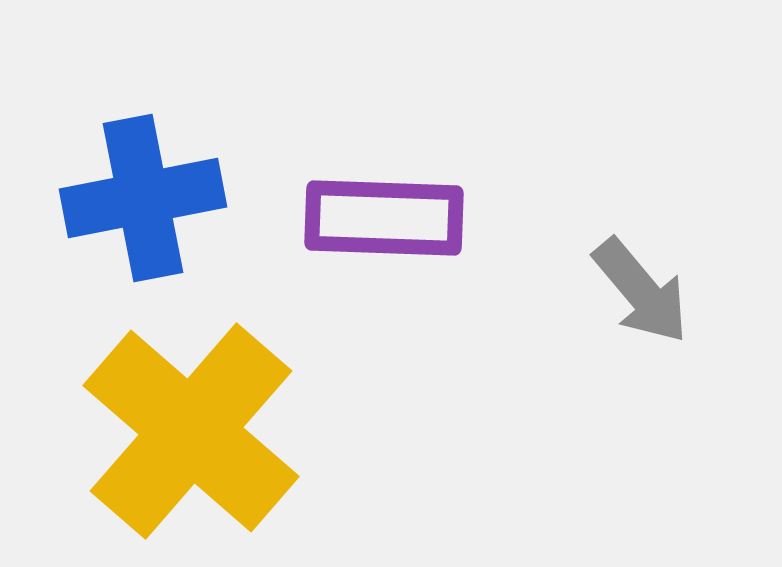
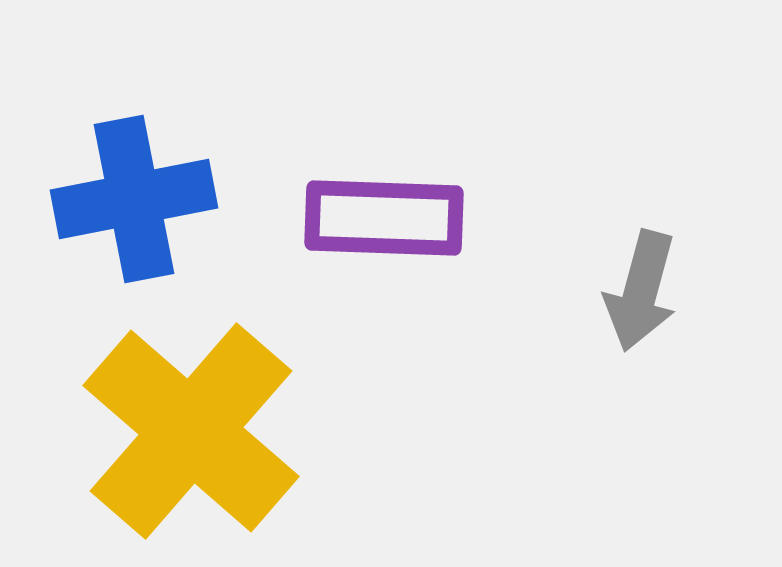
blue cross: moved 9 px left, 1 px down
gray arrow: rotated 55 degrees clockwise
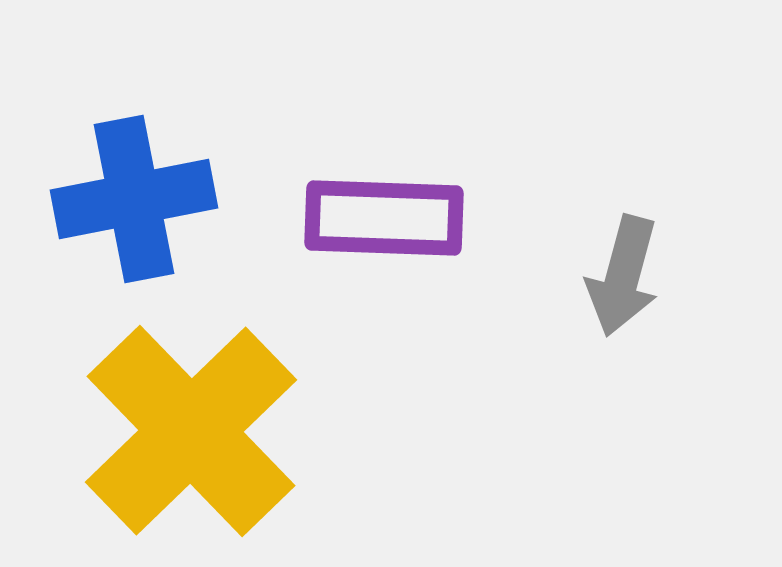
gray arrow: moved 18 px left, 15 px up
yellow cross: rotated 5 degrees clockwise
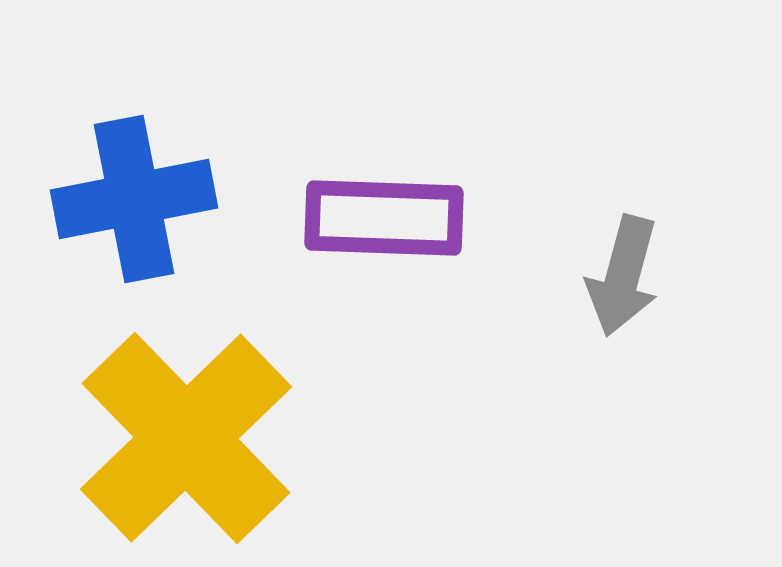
yellow cross: moved 5 px left, 7 px down
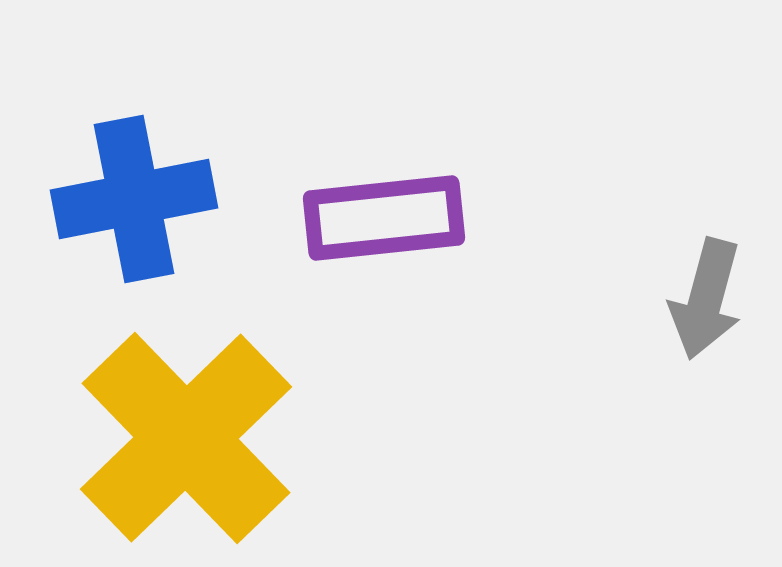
purple rectangle: rotated 8 degrees counterclockwise
gray arrow: moved 83 px right, 23 px down
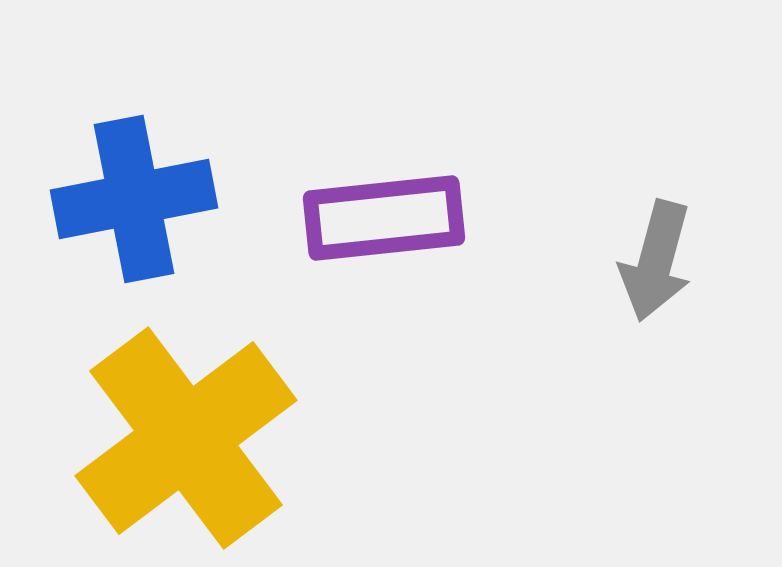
gray arrow: moved 50 px left, 38 px up
yellow cross: rotated 7 degrees clockwise
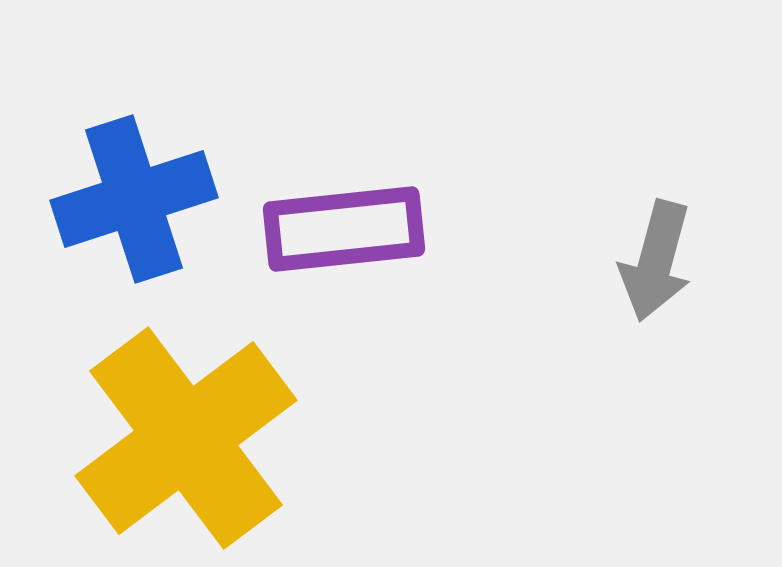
blue cross: rotated 7 degrees counterclockwise
purple rectangle: moved 40 px left, 11 px down
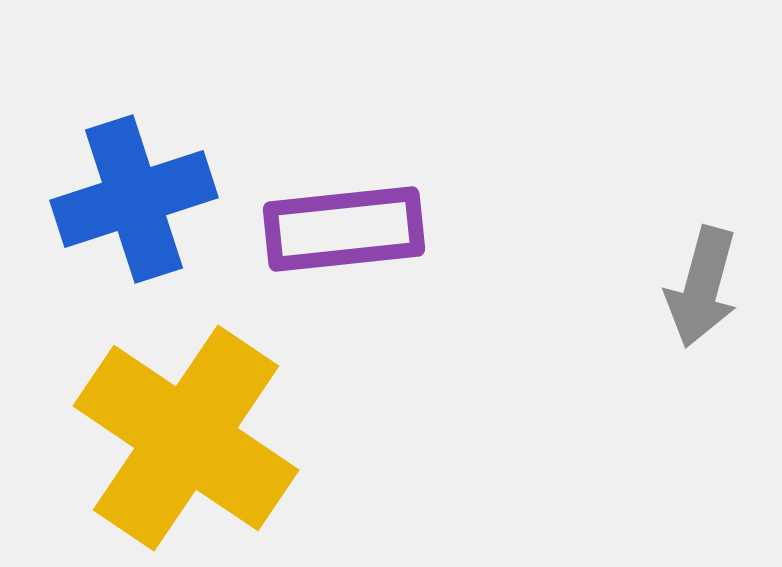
gray arrow: moved 46 px right, 26 px down
yellow cross: rotated 19 degrees counterclockwise
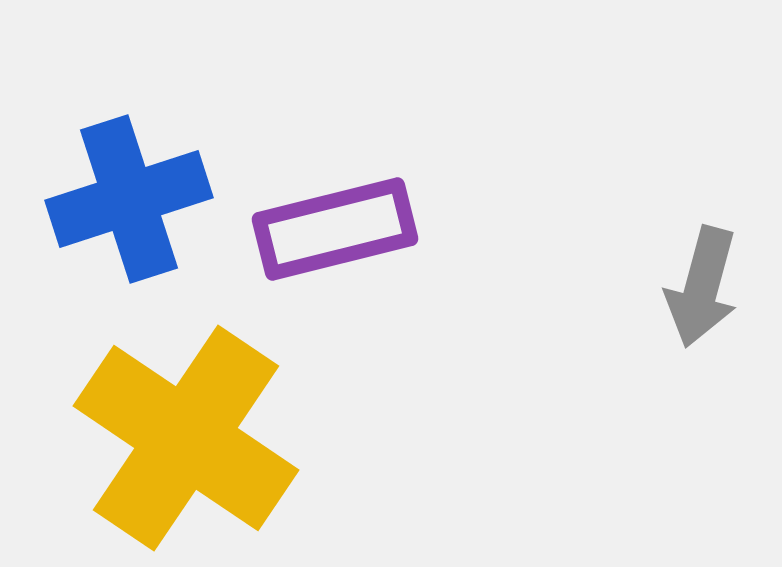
blue cross: moved 5 px left
purple rectangle: moved 9 px left; rotated 8 degrees counterclockwise
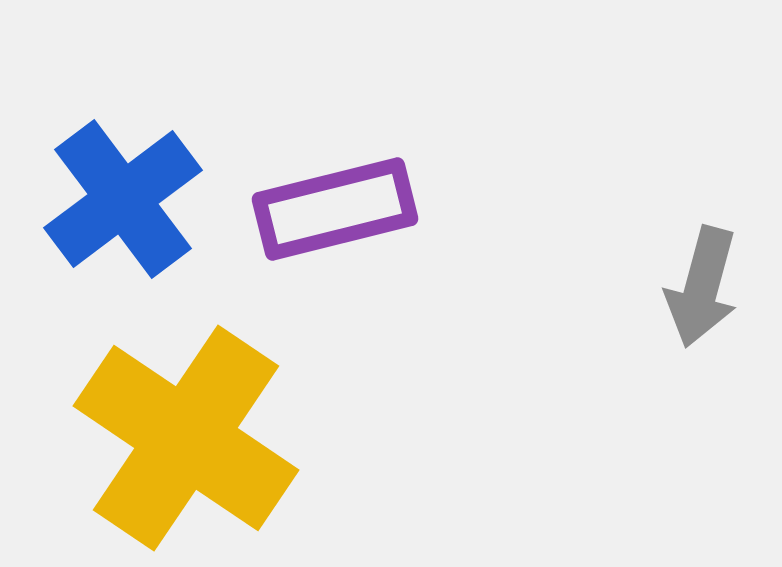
blue cross: moved 6 px left; rotated 19 degrees counterclockwise
purple rectangle: moved 20 px up
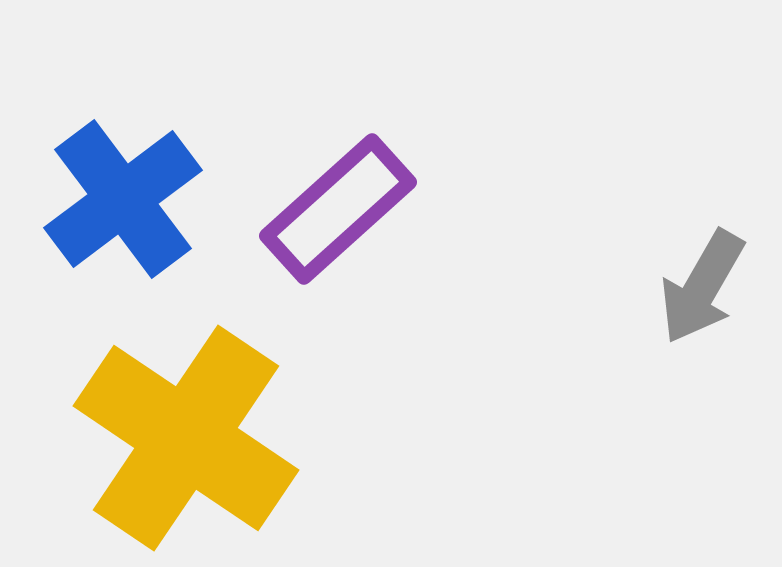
purple rectangle: moved 3 px right; rotated 28 degrees counterclockwise
gray arrow: rotated 15 degrees clockwise
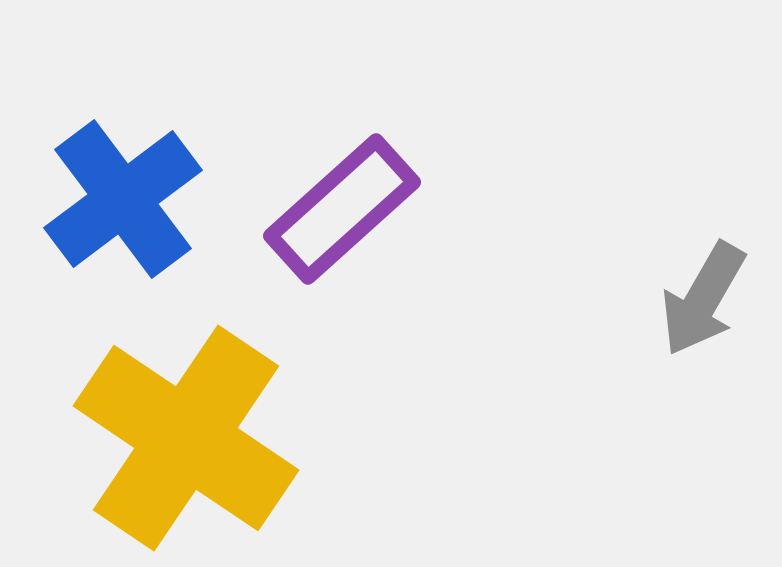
purple rectangle: moved 4 px right
gray arrow: moved 1 px right, 12 px down
